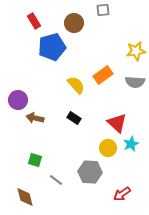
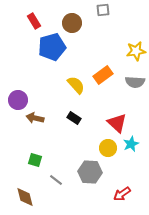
brown circle: moved 2 px left
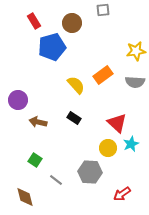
brown arrow: moved 3 px right, 4 px down
green square: rotated 16 degrees clockwise
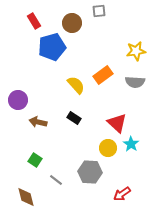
gray square: moved 4 px left, 1 px down
cyan star: rotated 14 degrees counterclockwise
brown diamond: moved 1 px right
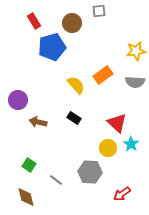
green square: moved 6 px left, 5 px down
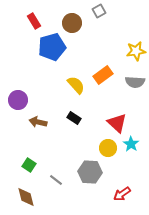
gray square: rotated 24 degrees counterclockwise
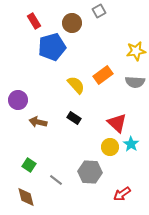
yellow circle: moved 2 px right, 1 px up
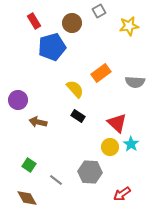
yellow star: moved 7 px left, 25 px up
orange rectangle: moved 2 px left, 2 px up
yellow semicircle: moved 1 px left, 4 px down
black rectangle: moved 4 px right, 2 px up
brown diamond: moved 1 px right, 1 px down; rotated 15 degrees counterclockwise
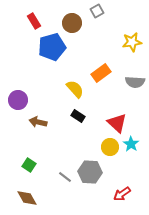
gray square: moved 2 px left
yellow star: moved 3 px right, 16 px down
gray line: moved 9 px right, 3 px up
